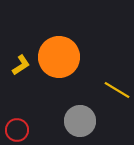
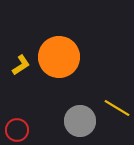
yellow line: moved 18 px down
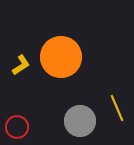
orange circle: moved 2 px right
yellow line: rotated 36 degrees clockwise
red circle: moved 3 px up
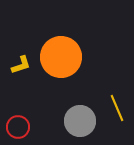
yellow L-shape: rotated 15 degrees clockwise
red circle: moved 1 px right
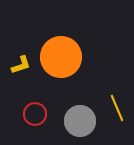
red circle: moved 17 px right, 13 px up
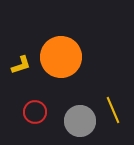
yellow line: moved 4 px left, 2 px down
red circle: moved 2 px up
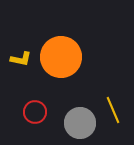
yellow L-shape: moved 6 px up; rotated 30 degrees clockwise
gray circle: moved 2 px down
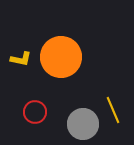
gray circle: moved 3 px right, 1 px down
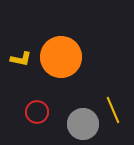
red circle: moved 2 px right
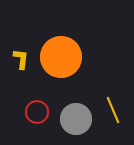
yellow L-shape: rotated 95 degrees counterclockwise
gray circle: moved 7 px left, 5 px up
